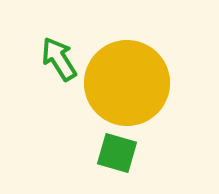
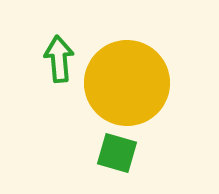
green arrow: rotated 27 degrees clockwise
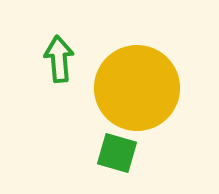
yellow circle: moved 10 px right, 5 px down
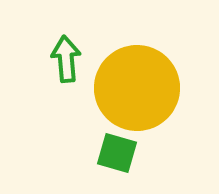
green arrow: moved 7 px right
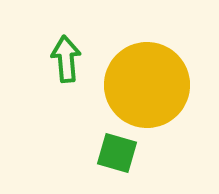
yellow circle: moved 10 px right, 3 px up
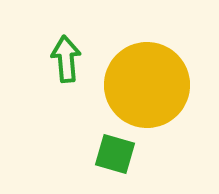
green square: moved 2 px left, 1 px down
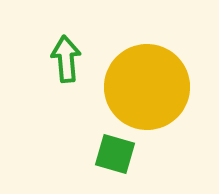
yellow circle: moved 2 px down
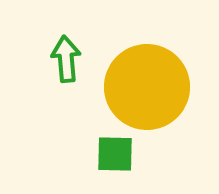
green square: rotated 15 degrees counterclockwise
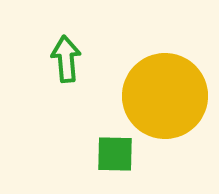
yellow circle: moved 18 px right, 9 px down
